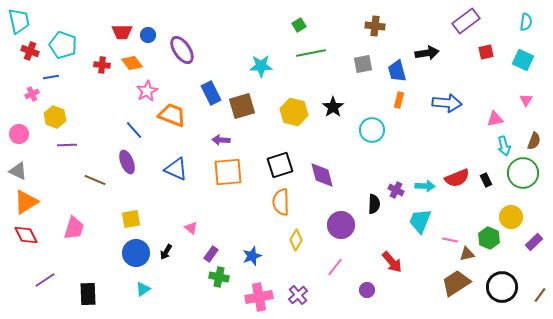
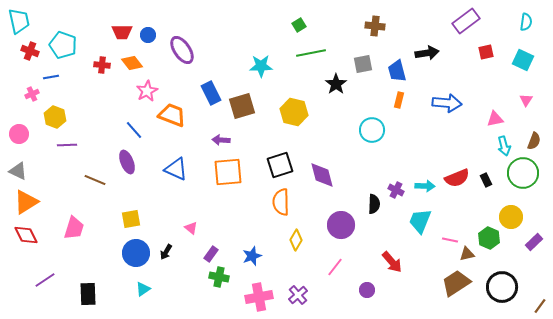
black star at (333, 107): moved 3 px right, 23 px up
brown line at (540, 295): moved 11 px down
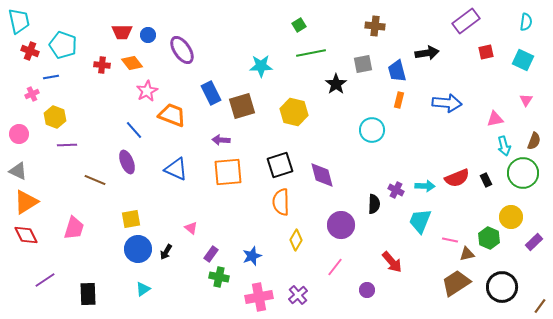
blue circle at (136, 253): moved 2 px right, 4 px up
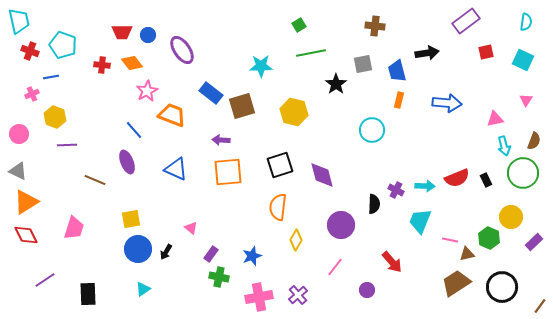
blue rectangle at (211, 93): rotated 25 degrees counterclockwise
orange semicircle at (281, 202): moved 3 px left, 5 px down; rotated 8 degrees clockwise
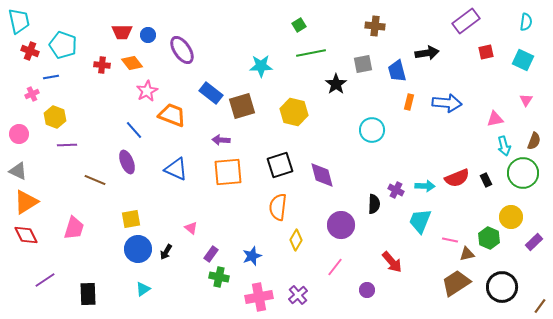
orange rectangle at (399, 100): moved 10 px right, 2 px down
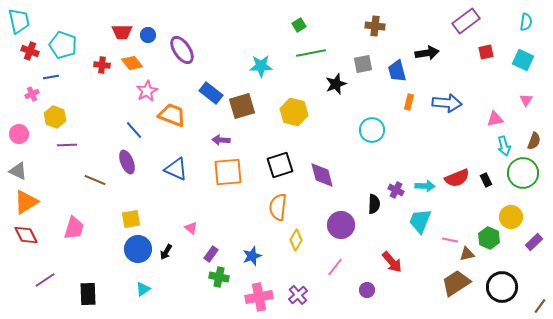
black star at (336, 84): rotated 15 degrees clockwise
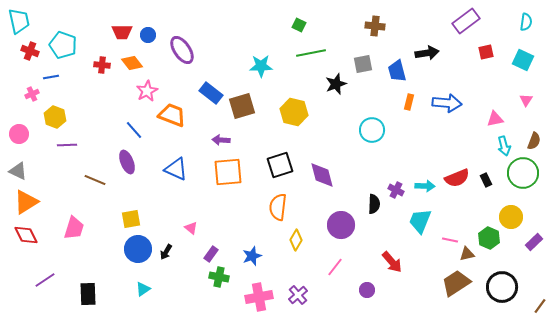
green square at (299, 25): rotated 32 degrees counterclockwise
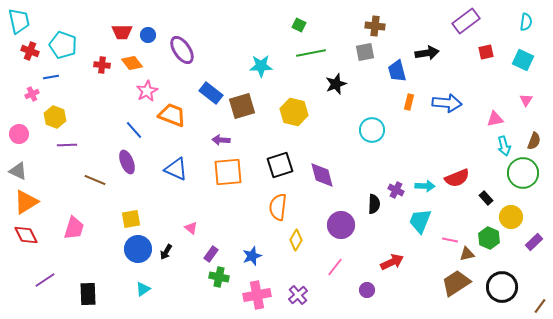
gray square at (363, 64): moved 2 px right, 12 px up
black rectangle at (486, 180): moved 18 px down; rotated 16 degrees counterclockwise
red arrow at (392, 262): rotated 75 degrees counterclockwise
pink cross at (259, 297): moved 2 px left, 2 px up
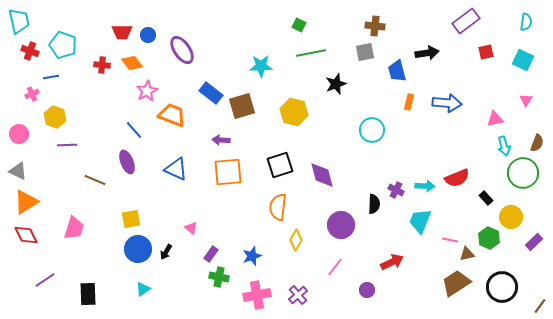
brown semicircle at (534, 141): moved 3 px right, 2 px down
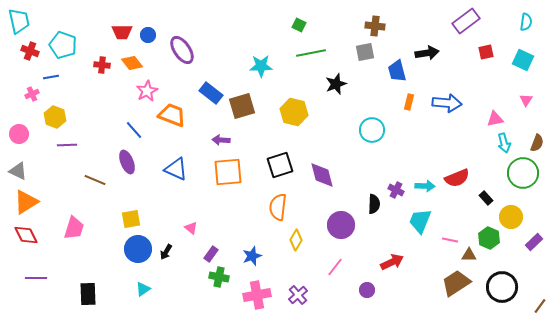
cyan arrow at (504, 146): moved 3 px up
brown triangle at (467, 254): moved 2 px right, 1 px down; rotated 14 degrees clockwise
purple line at (45, 280): moved 9 px left, 2 px up; rotated 35 degrees clockwise
